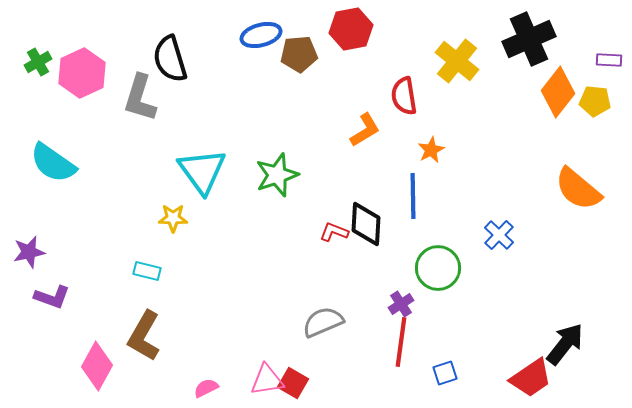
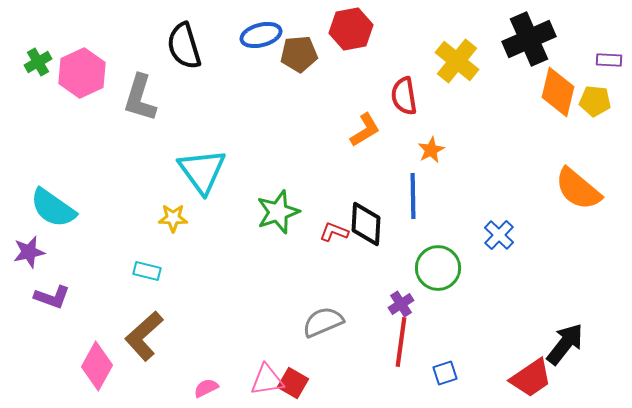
black semicircle: moved 14 px right, 13 px up
orange diamond: rotated 24 degrees counterclockwise
cyan semicircle: moved 45 px down
green star: moved 1 px right, 37 px down
brown L-shape: rotated 18 degrees clockwise
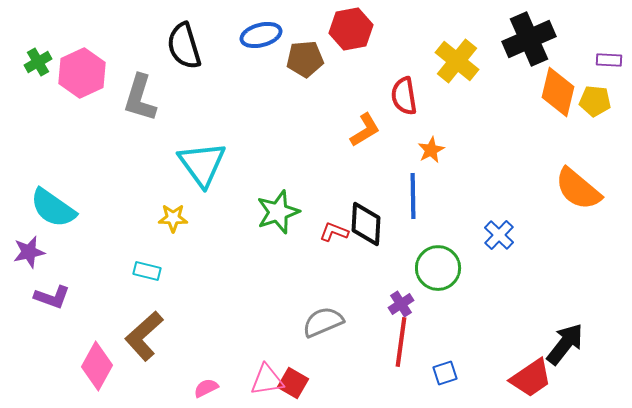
brown pentagon: moved 6 px right, 5 px down
cyan triangle: moved 7 px up
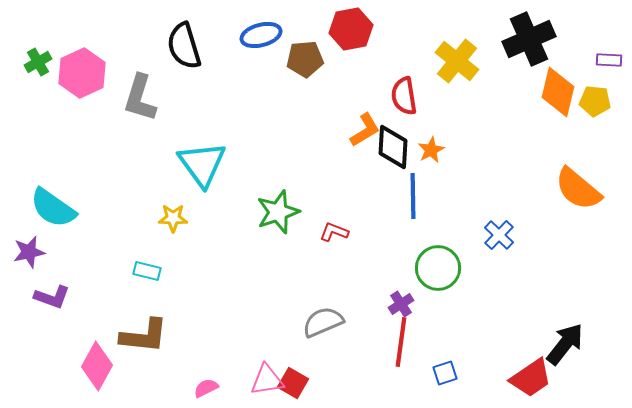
black diamond: moved 27 px right, 77 px up
brown L-shape: rotated 132 degrees counterclockwise
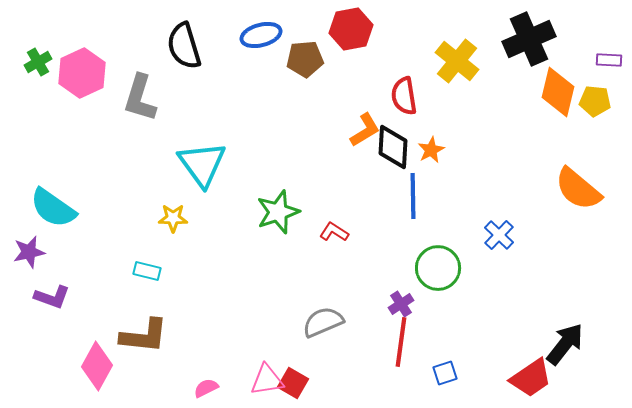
red L-shape: rotated 12 degrees clockwise
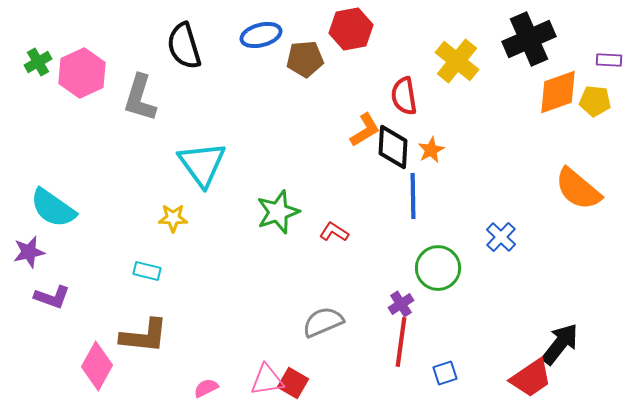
orange diamond: rotated 57 degrees clockwise
blue cross: moved 2 px right, 2 px down
black arrow: moved 5 px left
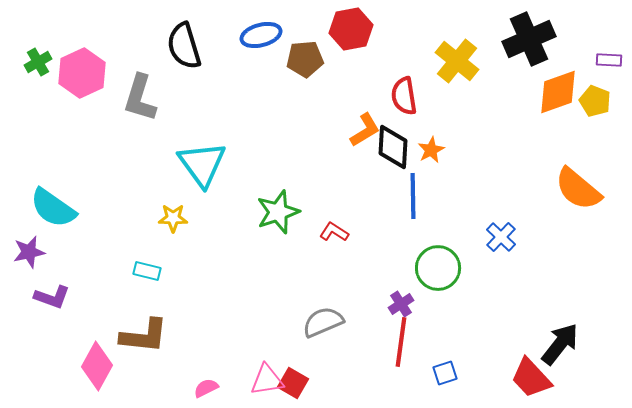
yellow pentagon: rotated 16 degrees clockwise
red trapezoid: rotated 81 degrees clockwise
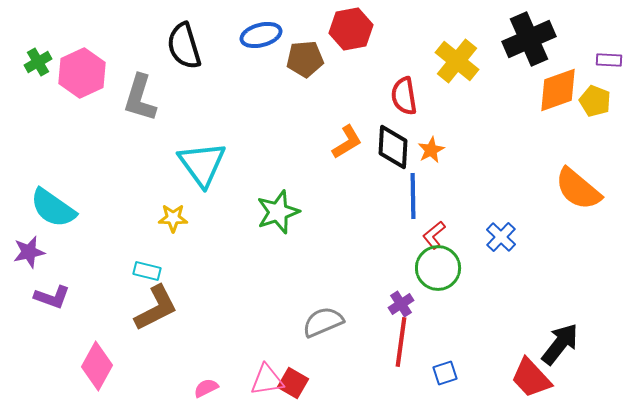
orange diamond: moved 2 px up
orange L-shape: moved 18 px left, 12 px down
red L-shape: moved 100 px right, 3 px down; rotated 72 degrees counterclockwise
brown L-shape: moved 12 px right, 28 px up; rotated 33 degrees counterclockwise
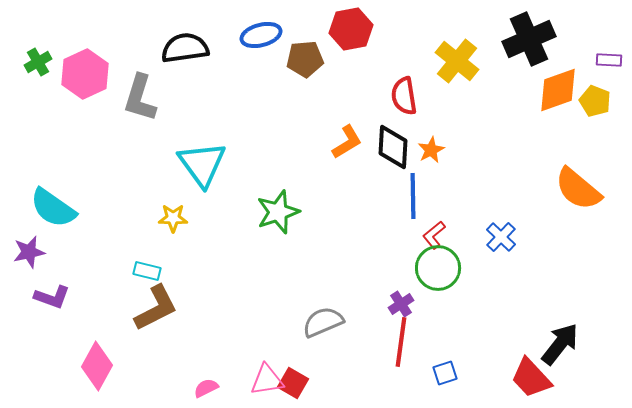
black semicircle: moved 1 px right, 2 px down; rotated 99 degrees clockwise
pink hexagon: moved 3 px right, 1 px down
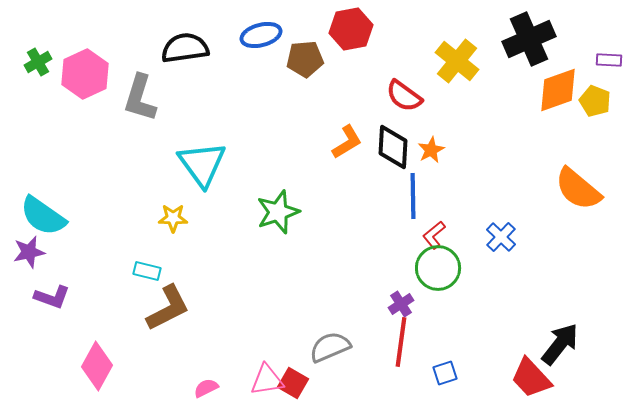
red semicircle: rotated 45 degrees counterclockwise
cyan semicircle: moved 10 px left, 8 px down
brown L-shape: moved 12 px right
gray semicircle: moved 7 px right, 25 px down
